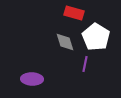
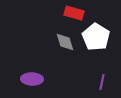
purple line: moved 17 px right, 18 px down
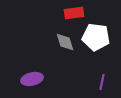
red rectangle: rotated 24 degrees counterclockwise
white pentagon: rotated 24 degrees counterclockwise
purple ellipse: rotated 15 degrees counterclockwise
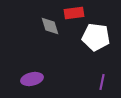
gray diamond: moved 15 px left, 16 px up
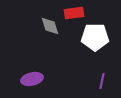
white pentagon: moved 1 px left; rotated 8 degrees counterclockwise
purple line: moved 1 px up
